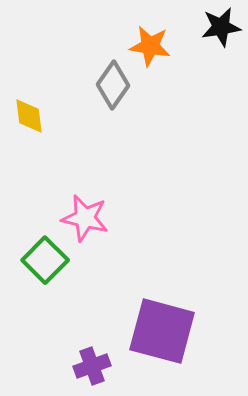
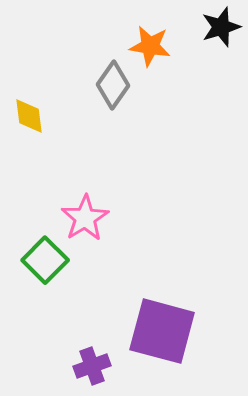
black star: rotated 9 degrees counterclockwise
pink star: rotated 27 degrees clockwise
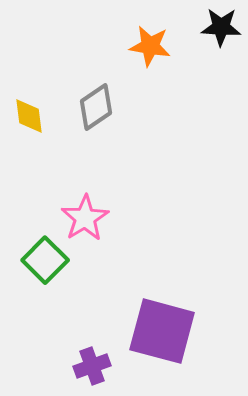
black star: rotated 21 degrees clockwise
gray diamond: moved 17 px left, 22 px down; rotated 21 degrees clockwise
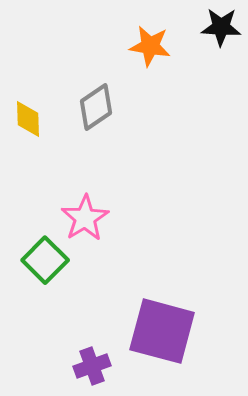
yellow diamond: moved 1 px left, 3 px down; rotated 6 degrees clockwise
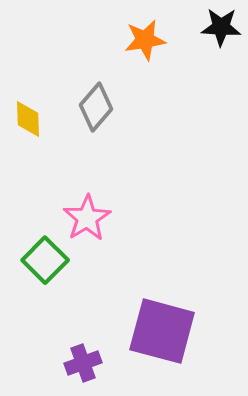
orange star: moved 5 px left, 6 px up; rotated 18 degrees counterclockwise
gray diamond: rotated 15 degrees counterclockwise
pink star: moved 2 px right
purple cross: moved 9 px left, 3 px up
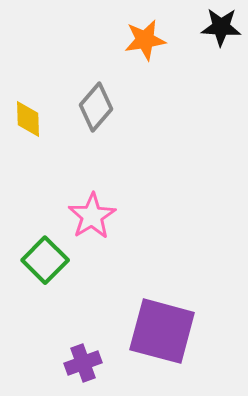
pink star: moved 5 px right, 2 px up
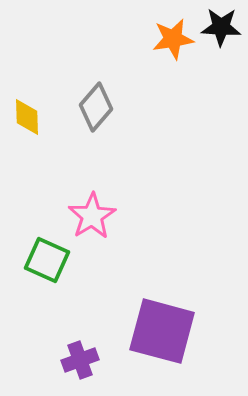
orange star: moved 28 px right, 1 px up
yellow diamond: moved 1 px left, 2 px up
green square: moved 2 px right; rotated 21 degrees counterclockwise
purple cross: moved 3 px left, 3 px up
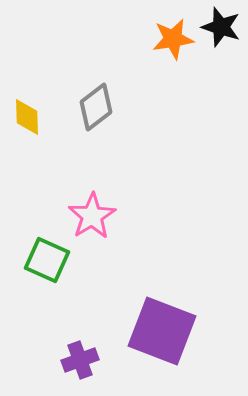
black star: rotated 15 degrees clockwise
gray diamond: rotated 12 degrees clockwise
purple square: rotated 6 degrees clockwise
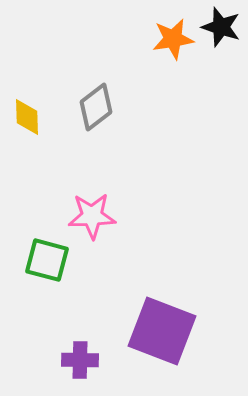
pink star: rotated 30 degrees clockwise
green square: rotated 9 degrees counterclockwise
purple cross: rotated 21 degrees clockwise
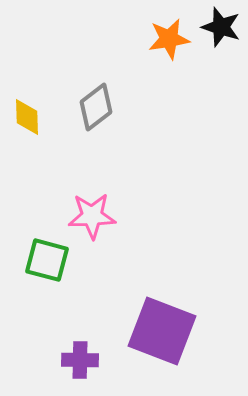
orange star: moved 4 px left
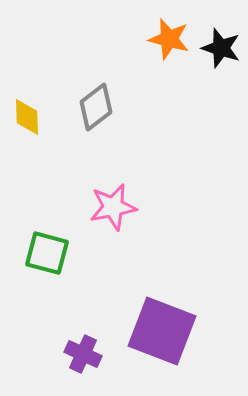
black star: moved 21 px down
orange star: rotated 24 degrees clockwise
pink star: moved 21 px right, 9 px up; rotated 9 degrees counterclockwise
green square: moved 7 px up
purple cross: moved 3 px right, 6 px up; rotated 24 degrees clockwise
